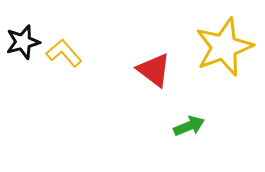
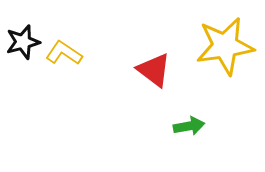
yellow star: moved 1 px right, 1 px up; rotated 12 degrees clockwise
yellow L-shape: rotated 15 degrees counterclockwise
green arrow: rotated 12 degrees clockwise
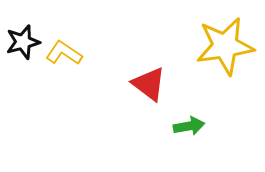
red triangle: moved 5 px left, 14 px down
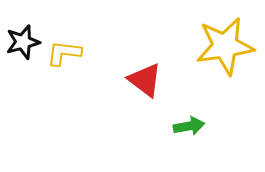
yellow L-shape: rotated 27 degrees counterclockwise
red triangle: moved 4 px left, 4 px up
